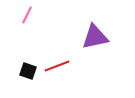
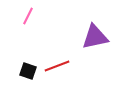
pink line: moved 1 px right, 1 px down
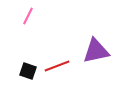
purple triangle: moved 1 px right, 14 px down
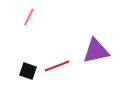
pink line: moved 1 px right, 1 px down
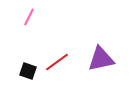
purple triangle: moved 5 px right, 8 px down
red line: moved 4 px up; rotated 15 degrees counterclockwise
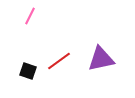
pink line: moved 1 px right, 1 px up
red line: moved 2 px right, 1 px up
